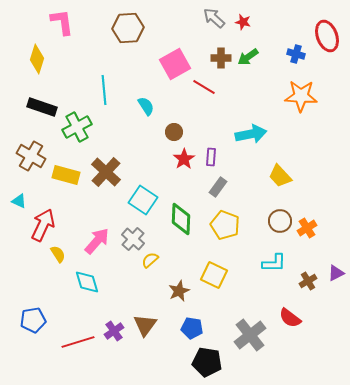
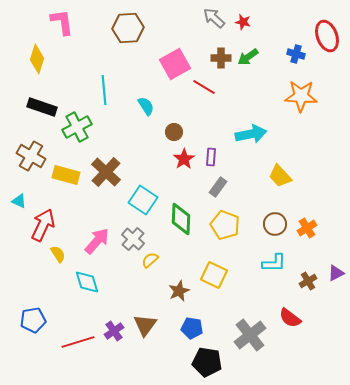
brown circle at (280, 221): moved 5 px left, 3 px down
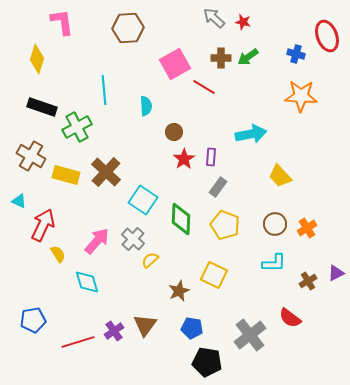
cyan semicircle at (146, 106): rotated 30 degrees clockwise
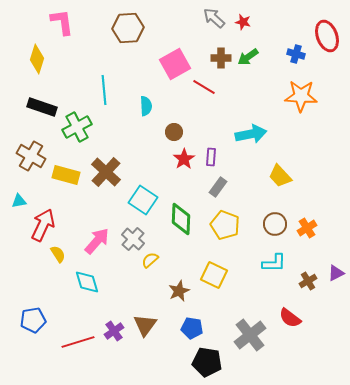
cyan triangle at (19, 201): rotated 35 degrees counterclockwise
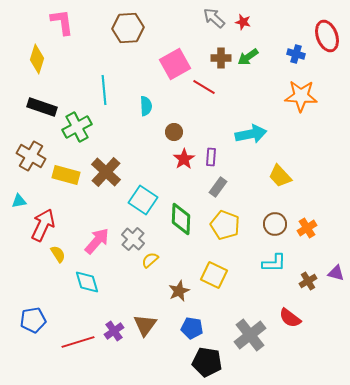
purple triangle at (336, 273): rotated 42 degrees clockwise
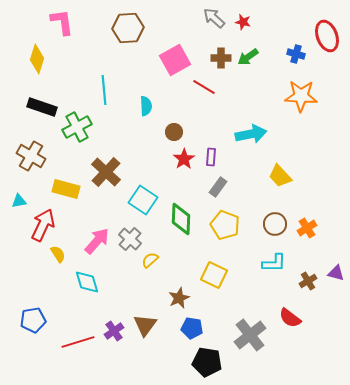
pink square at (175, 64): moved 4 px up
yellow rectangle at (66, 175): moved 14 px down
gray cross at (133, 239): moved 3 px left
brown star at (179, 291): moved 7 px down
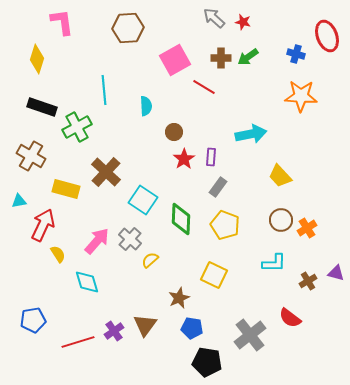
brown circle at (275, 224): moved 6 px right, 4 px up
